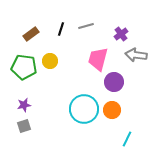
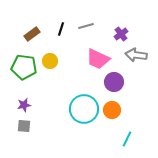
brown rectangle: moved 1 px right
pink trapezoid: rotated 80 degrees counterclockwise
gray square: rotated 24 degrees clockwise
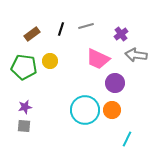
purple circle: moved 1 px right, 1 px down
purple star: moved 1 px right, 2 px down
cyan circle: moved 1 px right, 1 px down
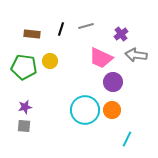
brown rectangle: rotated 42 degrees clockwise
pink trapezoid: moved 3 px right, 1 px up
purple circle: moved 2 px left, 1 px up
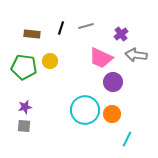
black line: moved 1 px up
orange circle: moved 4 px down
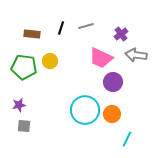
purple star: moved 6 px left, 2 px up
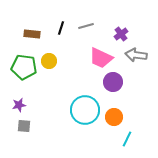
yellow circle: moved 1 px left
orange circle: moved 2 px right, 3 px down
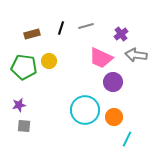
brown rectangle: rotated 21 degrees counterclockwise
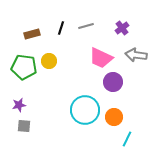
purple cross: moved 1 px right, 6 px up
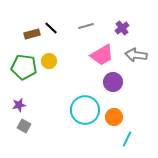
black line: moved 10 px left; rotated 64 degrees counterclockwise
pink trapezoid: moved 1 px right, 3 px up; rotated 55 degrees counterclockwise
gray square: rotated 24 degrees clockwise
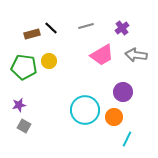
purple circle: moved 10 px right, 10 px down
